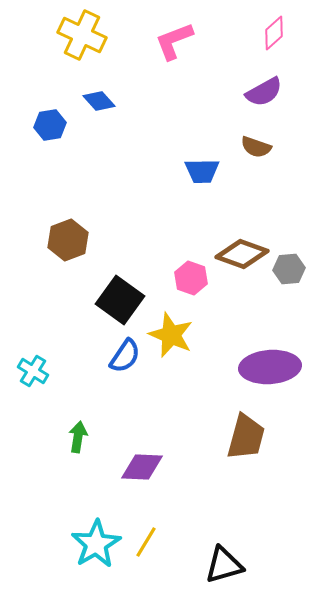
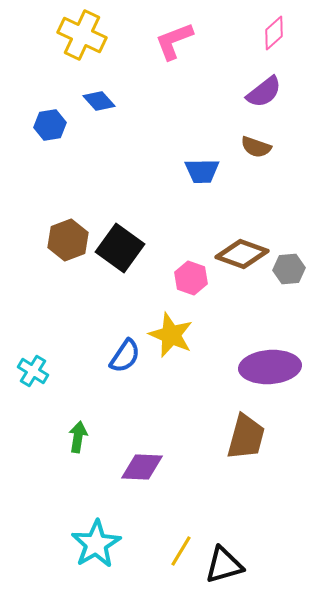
purple semicircle: rotated 9 degrees counterclockwise
black square: moved 52 px up
yellow line: moved 35 px right, 9 px down
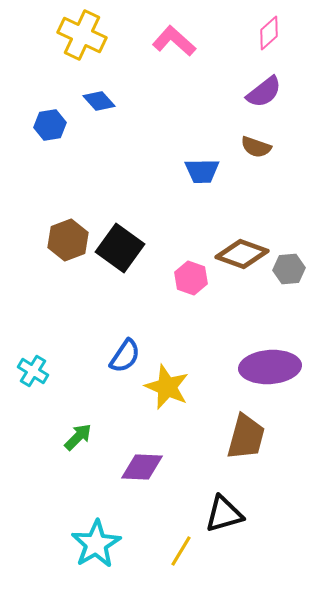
pink diamond: moved 5 px left
pink L-shape: rotated 63 degrees clockwise
yellow star: moved 4 px left, 52 px down
green arrow: rotated 36 degrees clockwise
black triangle: moved 51 px up
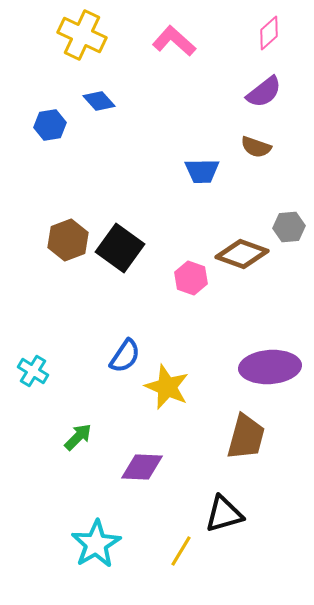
gray hexagon: moved 42 px up
